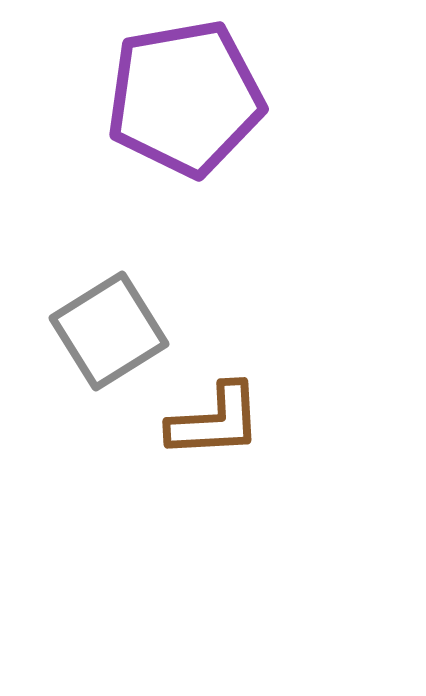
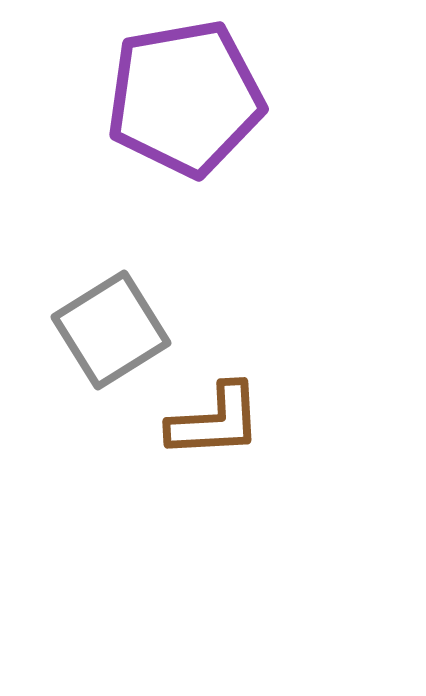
gray square: moved 2 px right, 1 px up
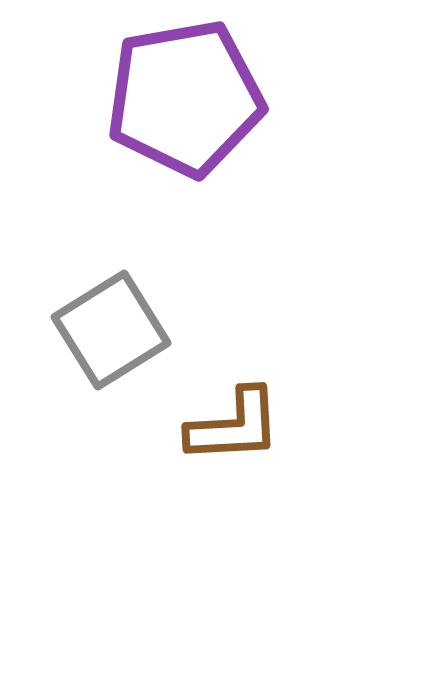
brown L-shape: moved 19 px right, 5 px down
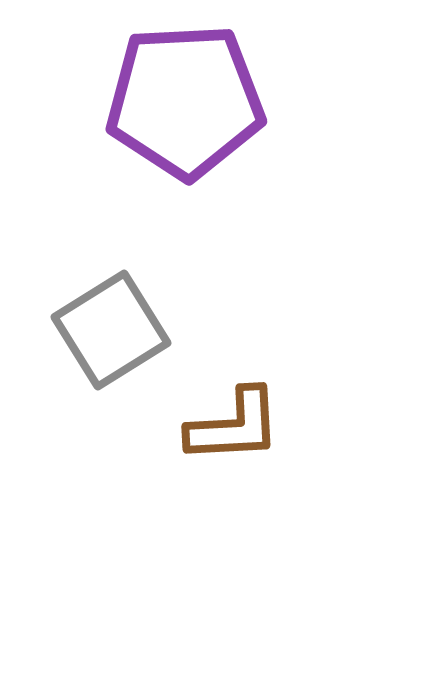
purple pentagon: moved 3 px down; rotated 7 degrees clockwise
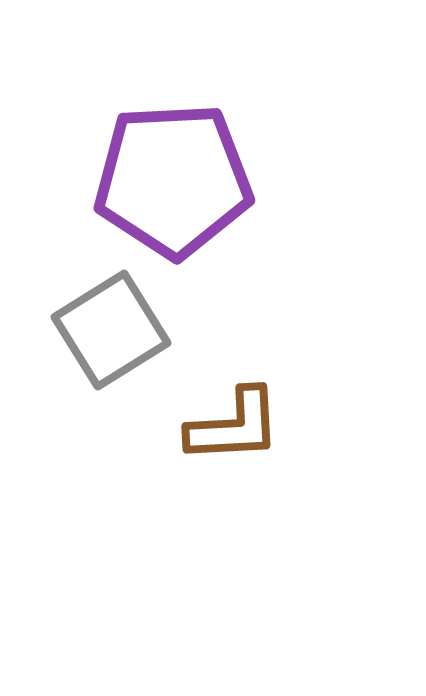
purple pentagon: moved 12 px left, 79 px down
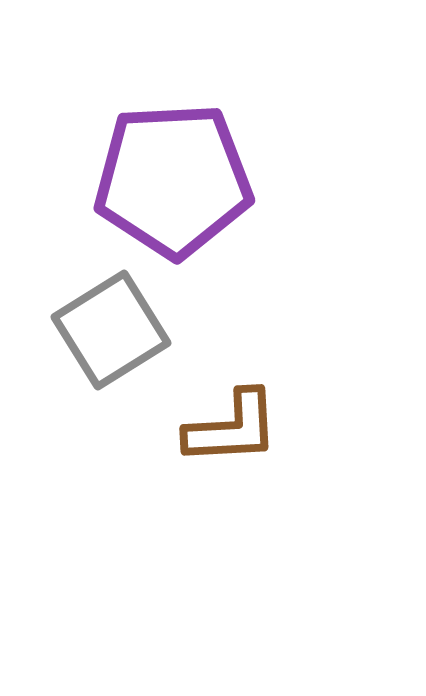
brown L-shape: moved 2 px left, 2 px down
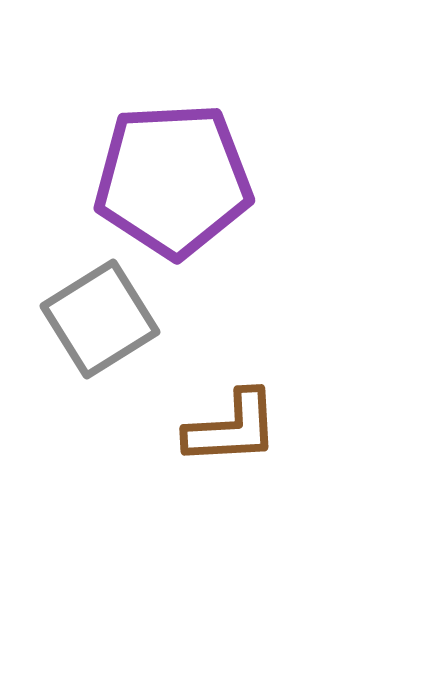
gray square: moved 11 px left, 11 px up
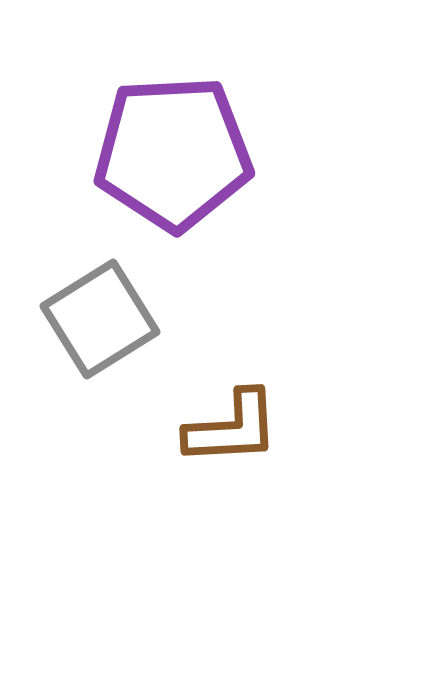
purple pentagon: moved 27 px up
